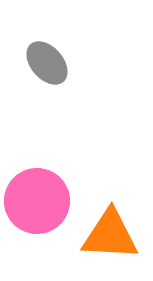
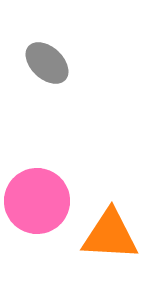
gray ellipse: rotated 6 degrees counterclockwise
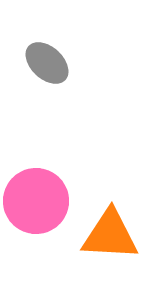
pink circle: moved 1 px left
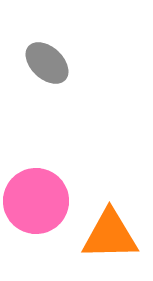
orange triangle: rotated 4 degrees counterclockwise
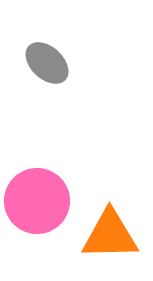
pink circle: moved 1 px right
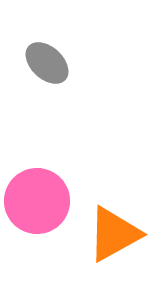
orange triangle: moved 4 px right, 1 px up; rotated 28 degrees counterclockwise
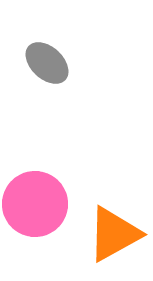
pink circle: moved 2 px left, 3 px down
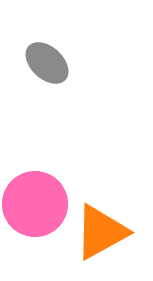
orange triangle: moved 13 px left, 2 px up
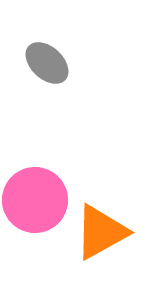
pink circle: moved 4 px up
